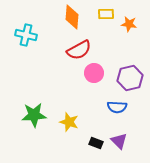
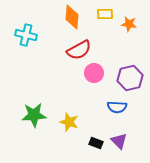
yellow rectangle: moved 1 px left
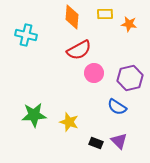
blue semicircle: rotated 30 degrees clockwise
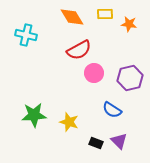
orange diamond: rotated 35 degrees counterclockwise
blue semicircle: moved 5 px left, 3 px down
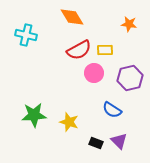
yellow rectangle: moved 36 px down
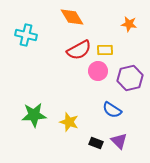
pink circle: moved 4 px right, 2 px up
